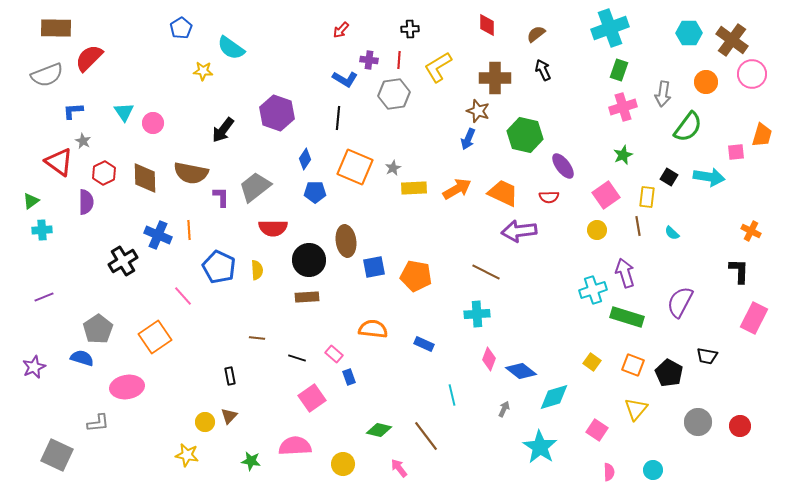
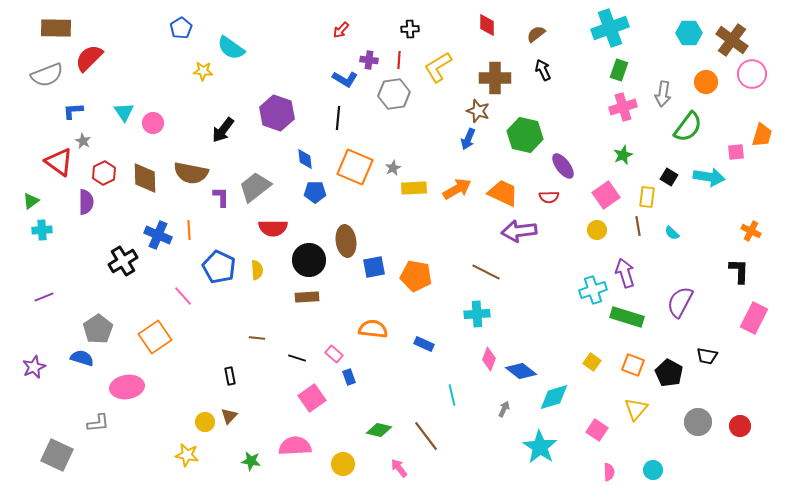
blue diamond at (305, 159): rotated 40 degrees counterclockwise
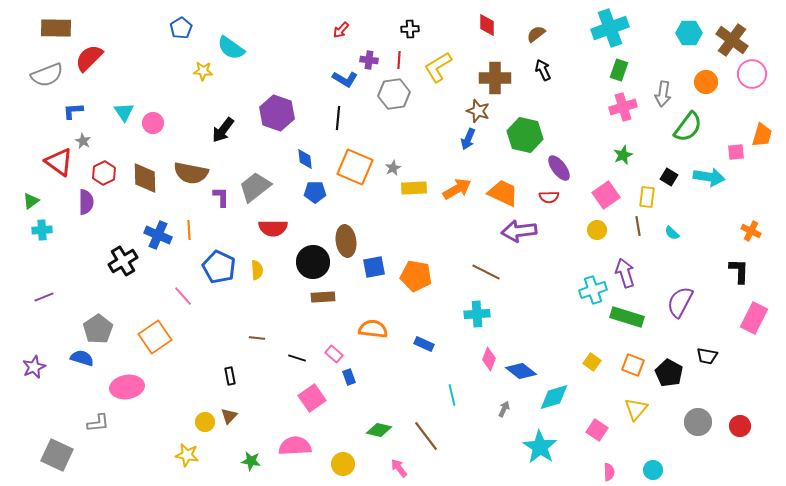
purple ellipse at (563, 166): moved 4 px left, 2 px down
black circle at (309, 260): moved 4 px right, 2 px down
brown rectangle at (307, 297): moved 16 px right
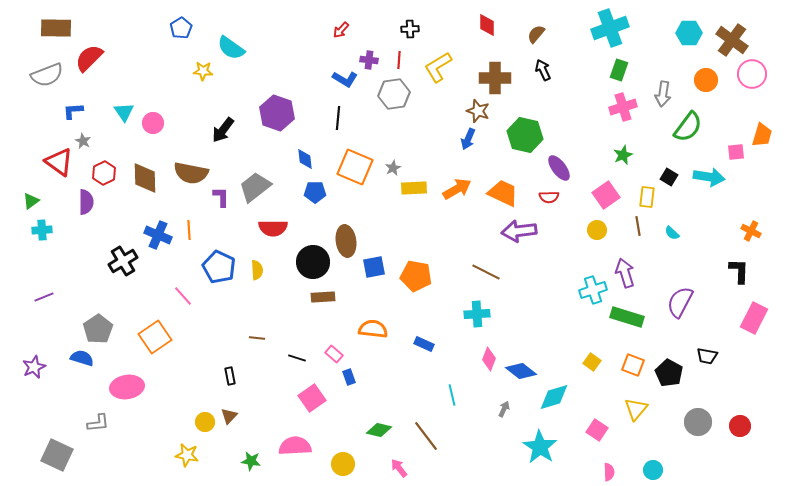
brown semicircle at (536, 34): rotated 12 degrees counterclockwise
orange circle at (706, 82): moved 2 px up
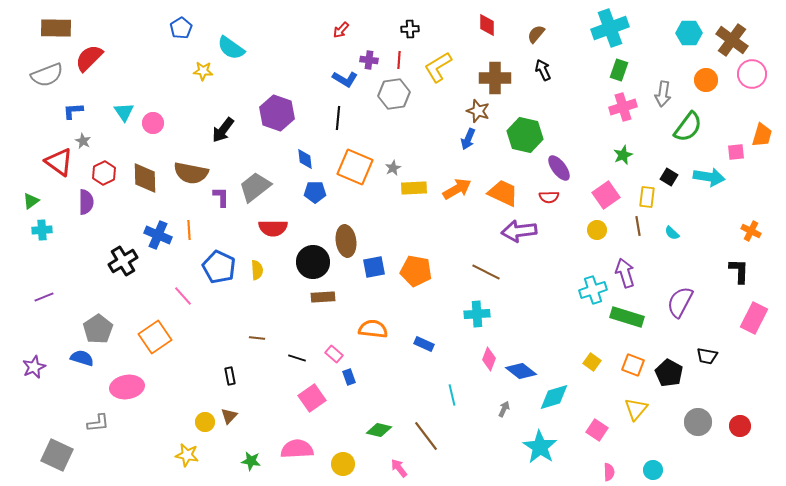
orange pentagon at (416, 276): moved 5 px up
pink semicircle at (295, 446): moved 2 px right, 3 px down
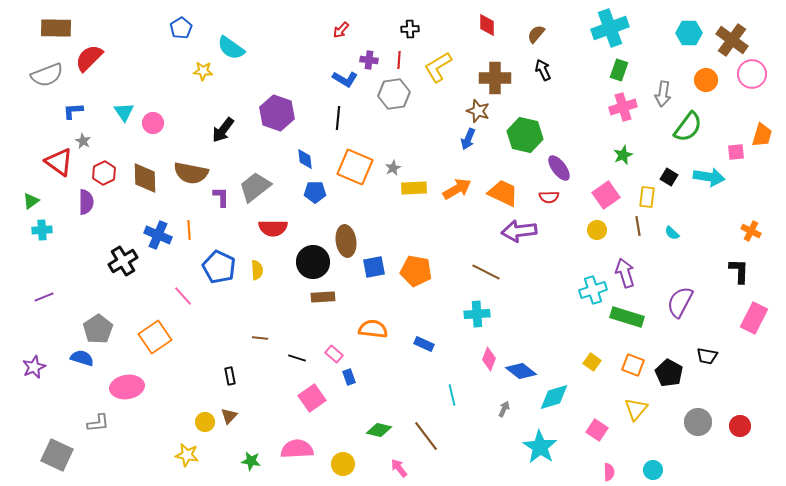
brown line at (257, 338): moved 3 px right
